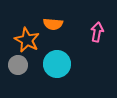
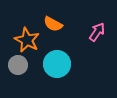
orange semicircle: rotated 24 degrees clockwise
pink arrow: rotated 24 degrees clockwise
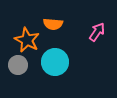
orange semicircle: rotated 24 degrees counterclockwise
cyan circle: moved 2 px left, 2 px up
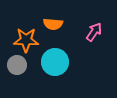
pink arrow: moved 3 px left
orange star: moved 1 px left; rotated 25 degrees counterclockwise
gray circle: moved 1 px left
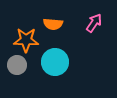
pink arrow: moved 9 px up
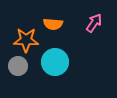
gray circle: moved 1 px right, 1 px down
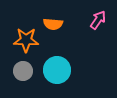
pink arrow: moved 4 px right, 3 px up
cyan circle: moved 2 px right, 8 px down
gray circle: moved 5 px right, 5 px down
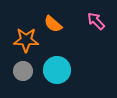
pink arrow: moved 2 px left, 1 px down; rotated 78 degrees counterclockwise
orange semicircle: rotated 36 degrees clockwise
